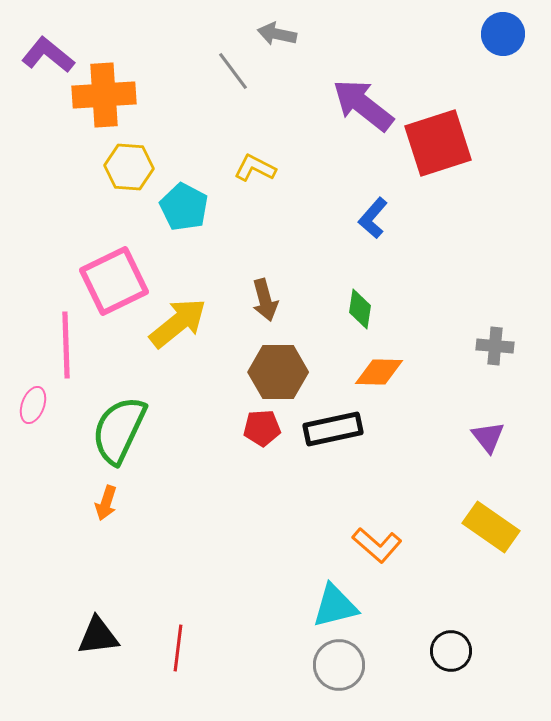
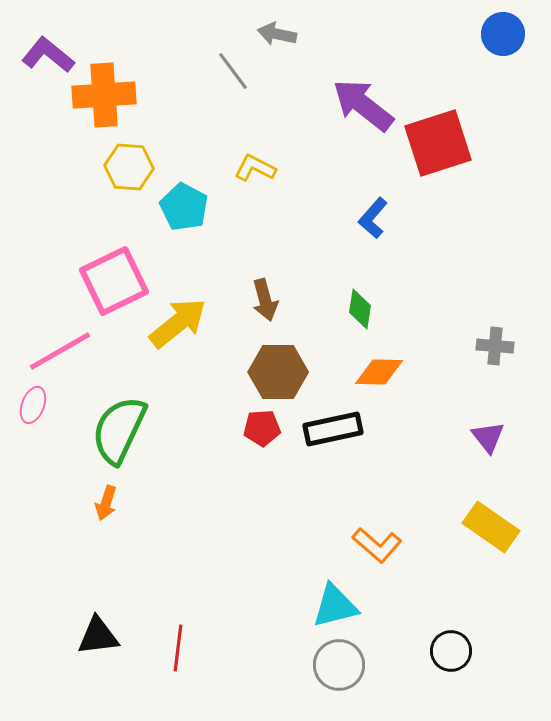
pink line: moved 6 px left, 6 px down; rotated 62 degrees clockwise
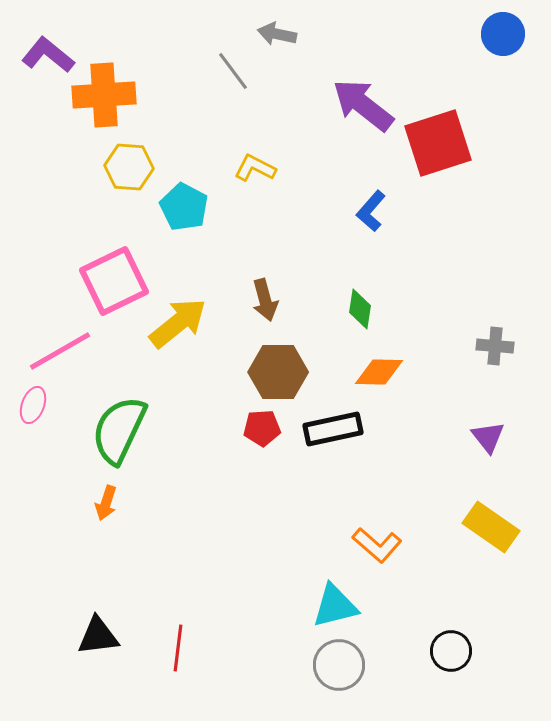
blue L-shape: moved 2 px left, 7 px up
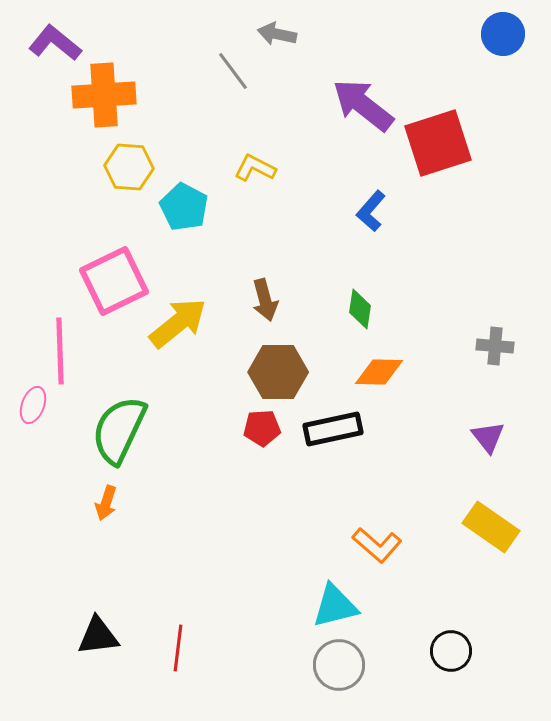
purple L-shape: moved 7 px right, 12 px up
pink line: rotated 62 degrees counterclockwise
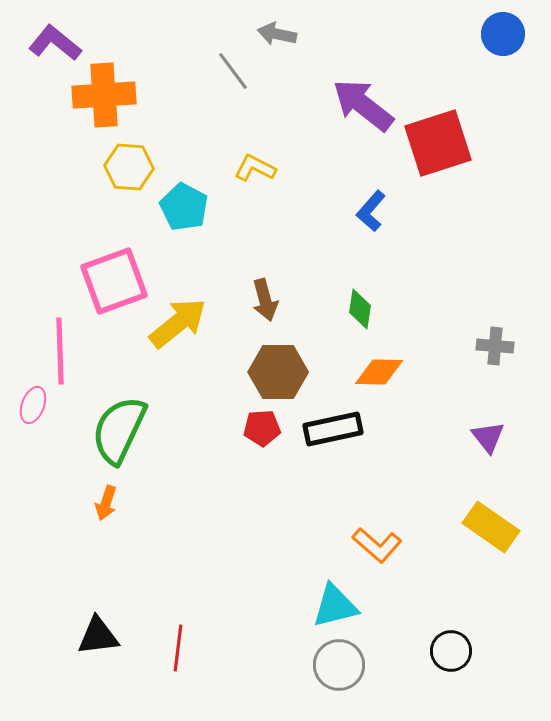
pink square: rotated 6 degrees clockwise
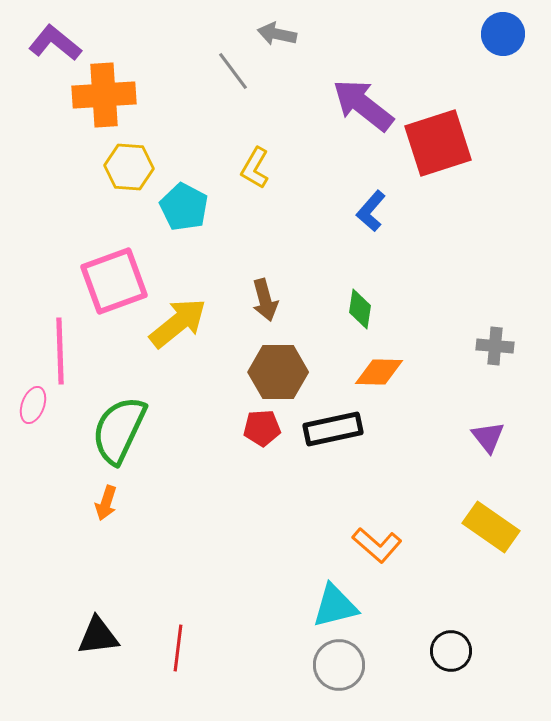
yellow L-shape: rotated 87 degrees counterclockwise
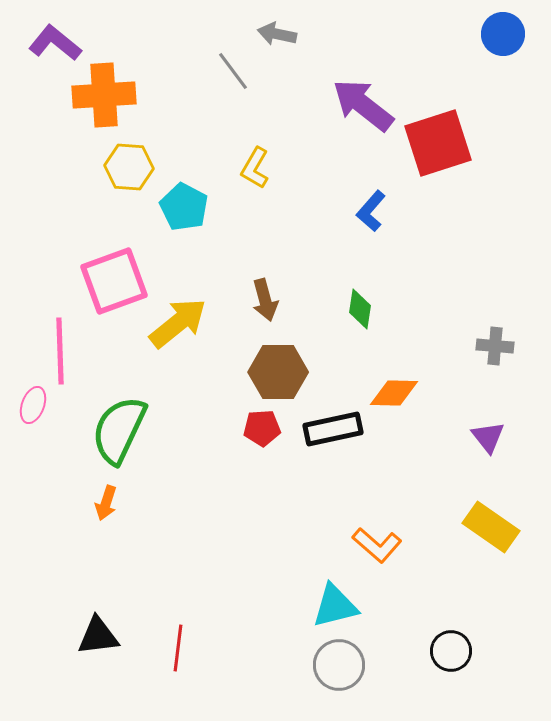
orange diamond: moved 15 px right, 21 px down
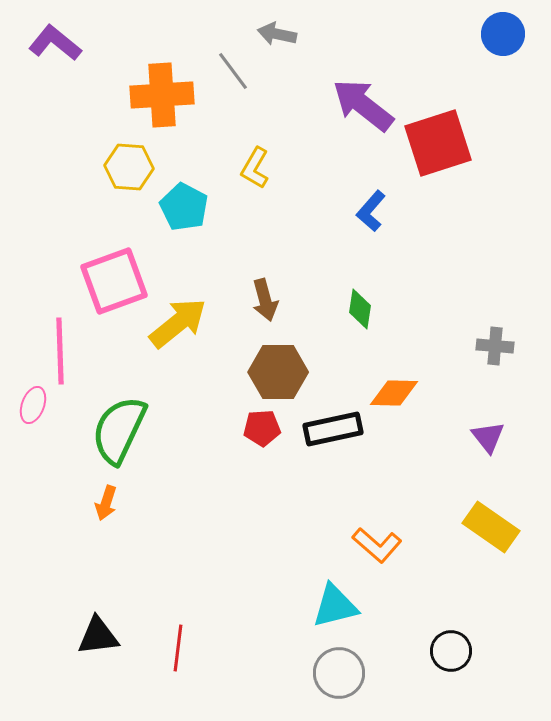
orange cross: moved 58 px right
gray circle: moved 8 px down
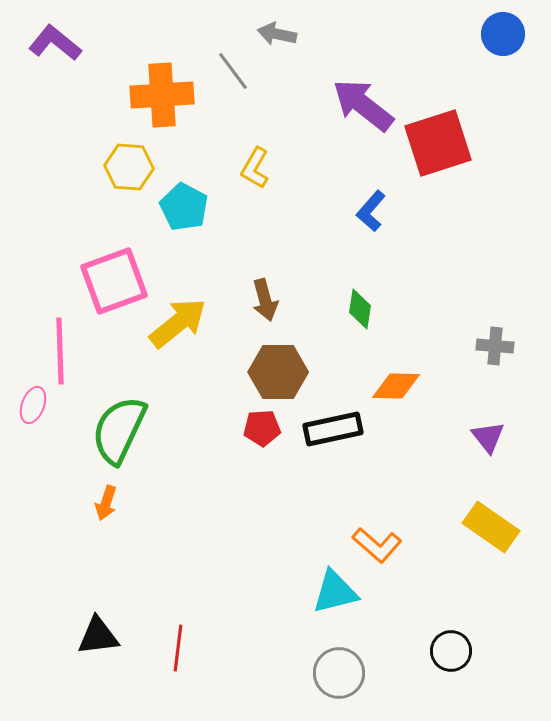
orange diamond: moved 2 px right, 7 px up
cyan triangle: moved 14 px up
